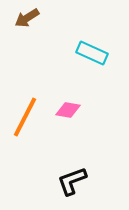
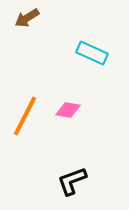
orange line: moved 1 px up
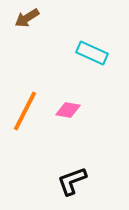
orange line: moved 5 px up
